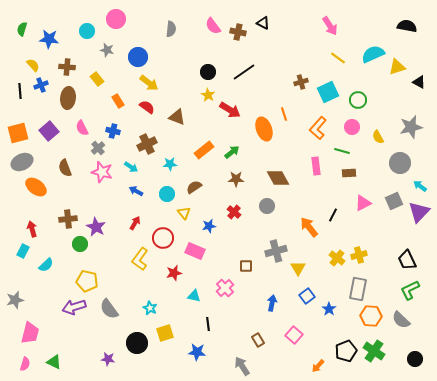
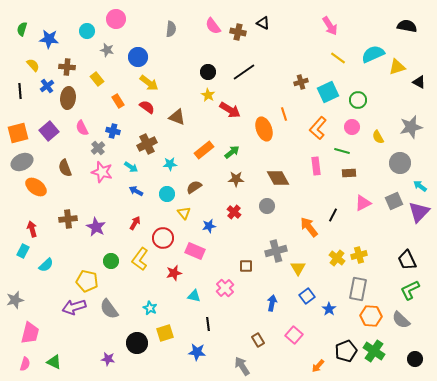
blue cross at (41, 85): moved 6 px right, 1 px down; rotated 16 degrees counterclockwise
green circle at (80, 244): moved 31 px right, 17 px down
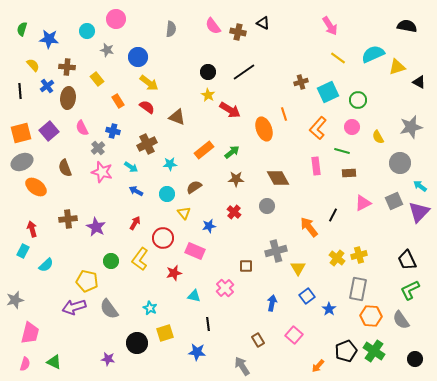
orange square at (18, 133): moved 3 px right
gray semicircle at (401, 320): rotated 12 degrees clockwise
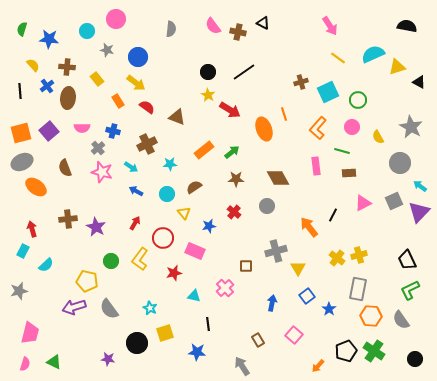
yellow arrow at (149, 83): moved 13 px left
gray star at (411, 127): rotated 30 degrees counterclockwise
pink semicircle at (82, 128): rotated 63 degrees counterclockwise
gray star at (15, 300): moved 4 px right, 9 px up
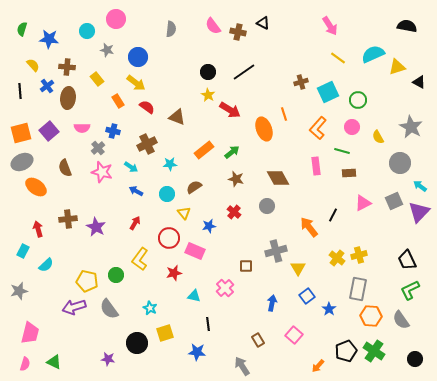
brown star at (236, 179): rotated 14 degrees clockwise
red arrow at (32, 229): moved 6 px right
red circle at (163, 238): moved 6 px right
green circle at (111, 261): moved 5 px right, 14 px down
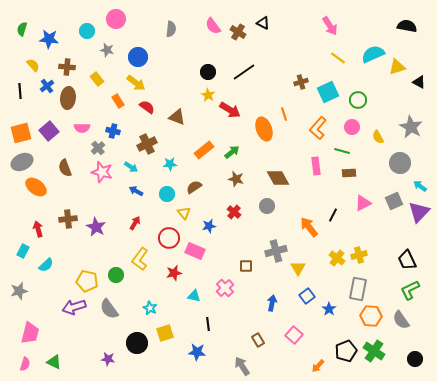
brown cross at (238, 32): rotated 21 degrees clockwise
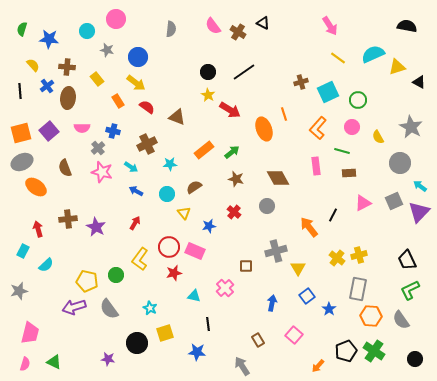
red circle at (169, 238): moved 9 px down
